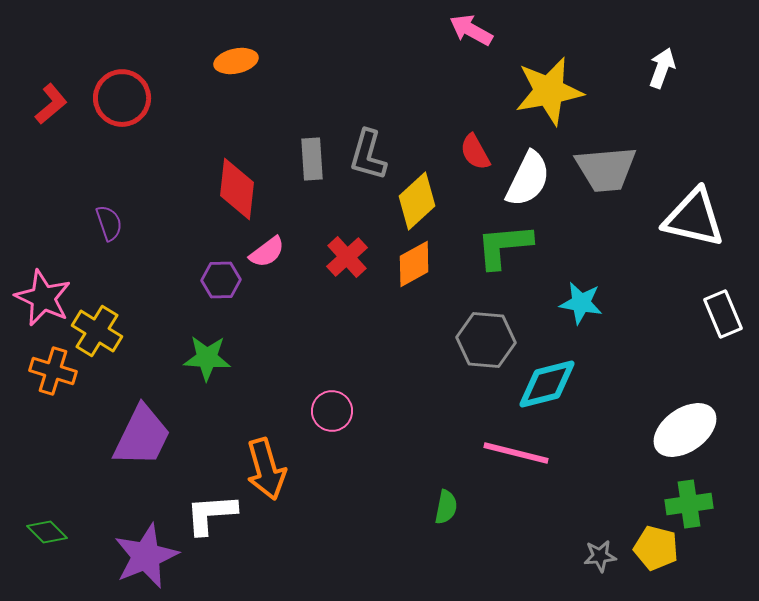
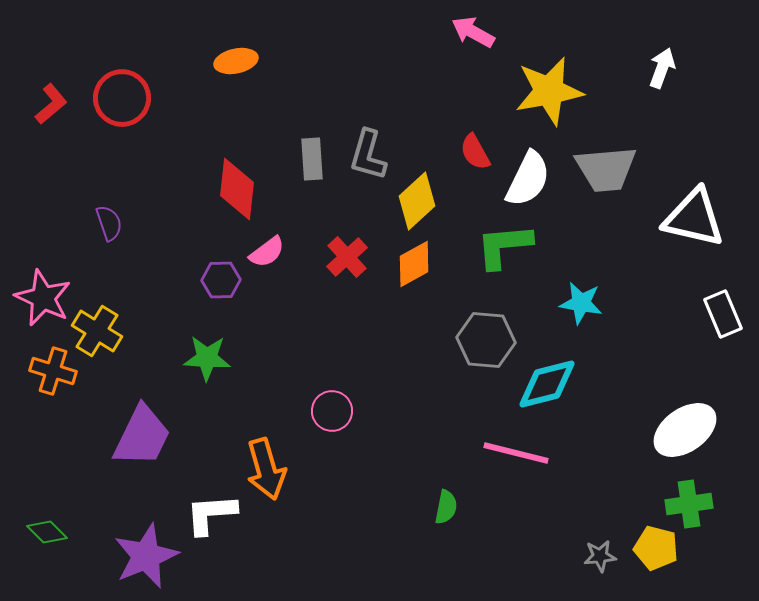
pink arrow: moved 2 px right, 2 px down
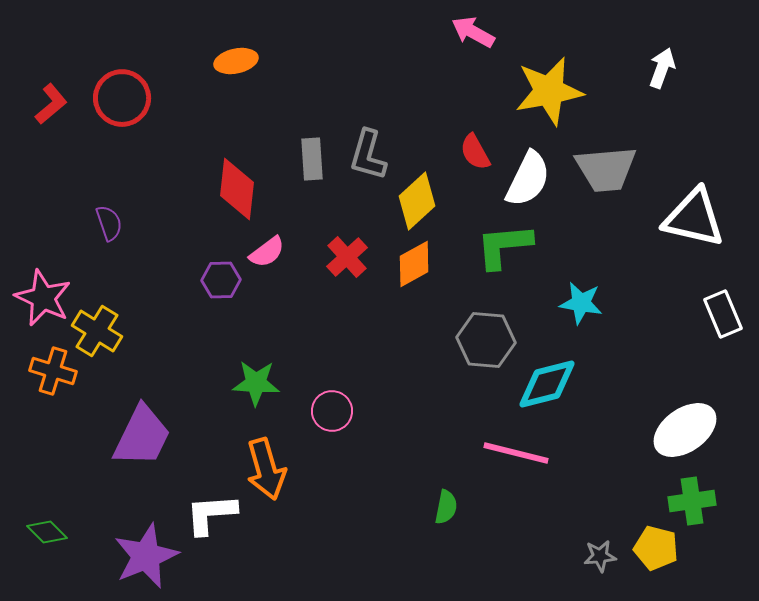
green star: moved 49 px right, 25 px down
green cross: moved 3 px right, 3 px up
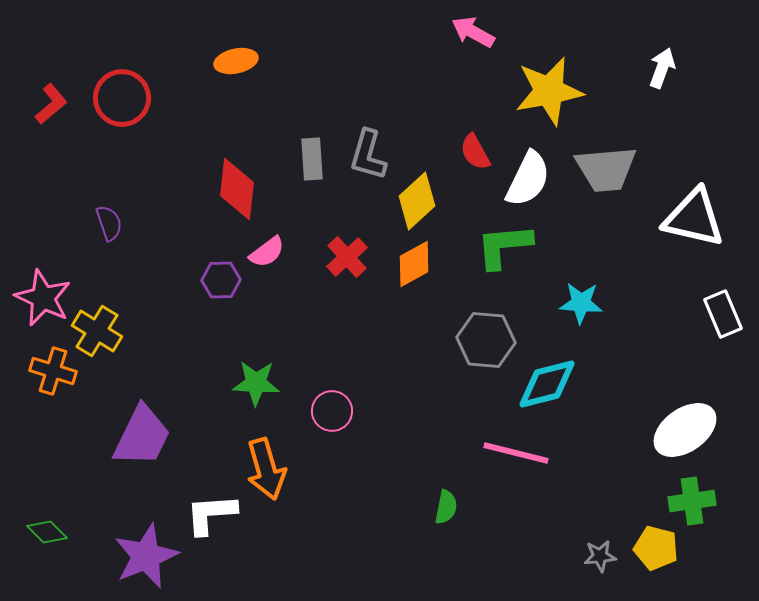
cyan star: rotated 6 degrees counterclockwise
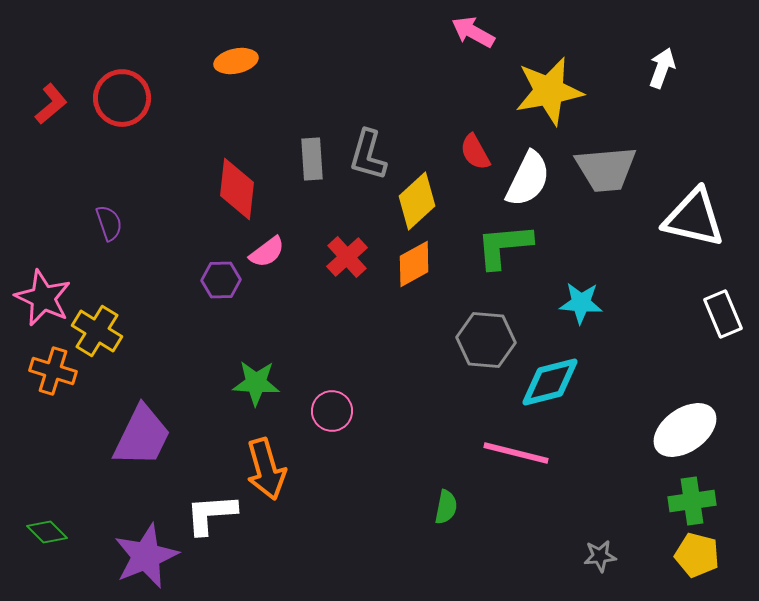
cyan diamond: moved 3 px right, 2 px up
yellow pentagon: moved 41 px right, 7 px down
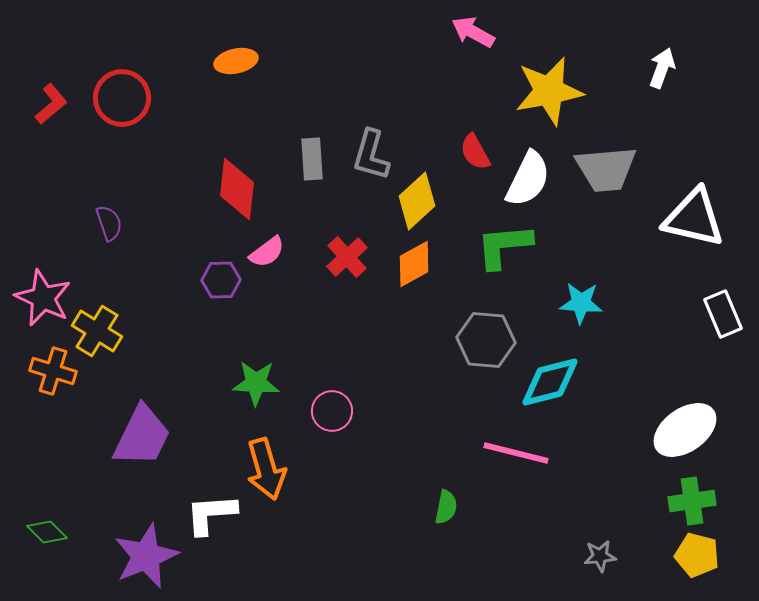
gray L-shape: moved 3 px right
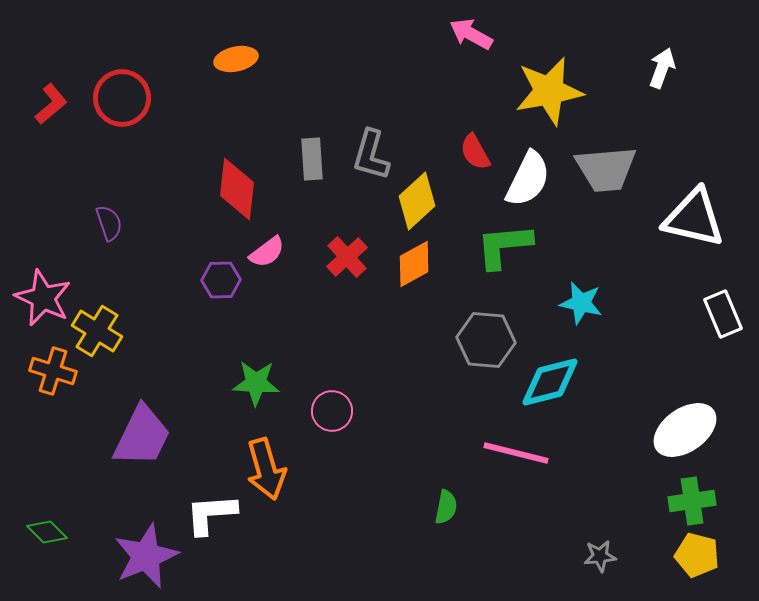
pink arrow: moved 2 px left, 2 px down
orange ellipse: moved 2 px up
cyan star: rotated 9 degrees clockwise
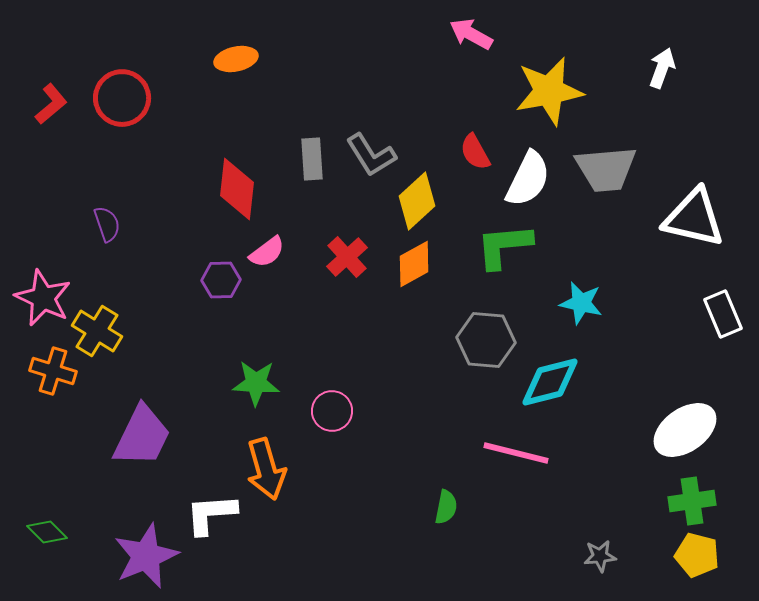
gray L-shape: rotated 48 degrees counterclockwise
purple semicircle: moved 2 px left, 1 px down
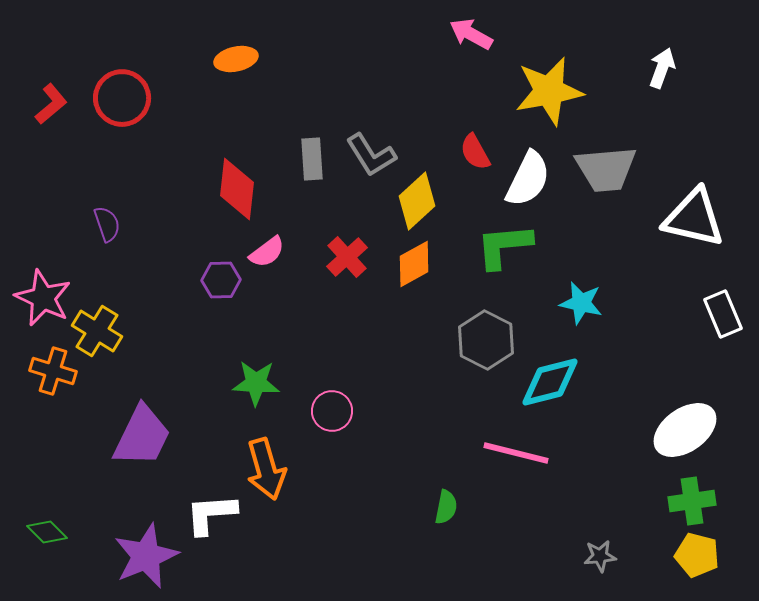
gray hexagon: rotated 22 degrees clockwise
